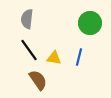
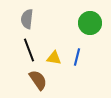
black line: rotated 15 degrees clockwise
blue line: moved 2 px left
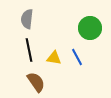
green circle: moved 5 px down
black line: rotated 10 degrees clockwise
blue line: rotated 42 degrees counterclockwise
brown semicircle: moved 2 px left, 2 px down
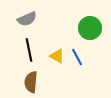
gray semicircle: rotated 120 degrees counterclockwise
yellow triangle: moved 3 px right, 2 px up; rotated 21 degrees clockwise
brown semicircle: moved 5 px left; rotated 140 degrees counterclockwise
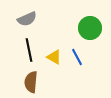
yellow triangle: moved 3 px left, 1 px down
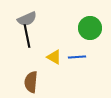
black line: moved 2 px left, 14 px up
blue line: rotated 66 degrees counterclockwise
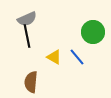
green circle: moved 3 px right, 4 px down
blue line: rotated 54 degrees clockwise
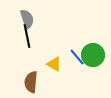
gray semicircle: rotated 84 degrees counterclockwise
green circle: moved 23 px down
yellow triangle: moved 7 px down
